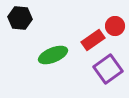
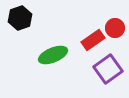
black hexagon: rotated 25 degrees counterclockwise
red circle: moved 2 px down
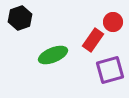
red circle: moved 2 px left, 6 px up
red rectangle: rotated 20 degrees counterclockwise
purple square: moved 2 px right, 1 px down; rotated 20 degrees clockwise
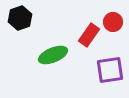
red rectangle: moved 4 px left, 5 px up
purple square: rotated 8 degrees clockwise
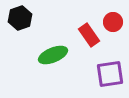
red rectangle: rotated 70 degrees counterclockwise
purple square: moved 4 px down
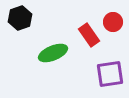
green ellipse: moved 2 px up
